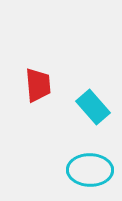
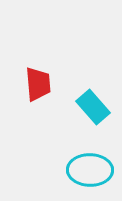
red trapezoid: moved 1 px up
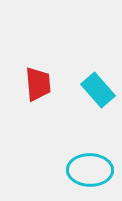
cyan rectangle: moved 5 px right, 17 px up
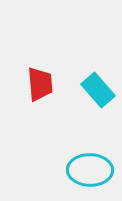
red trapezoid: moved 2 px right
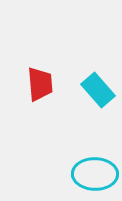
cyan ellipse: moved 5 px right, 4 px down
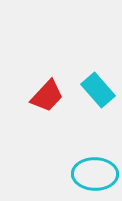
red trapezoid: moved 7 px right, 12 px down; rotated 48 degrees clockwise
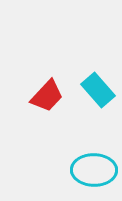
cyan ellipse: moved 1 px left, 4 px up
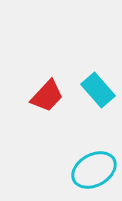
cyan ellipse: rotated 30 degrees counterclockwise
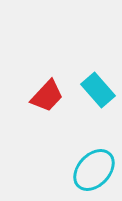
cyan ellipse: rotated 18 degrees counterclockwise
